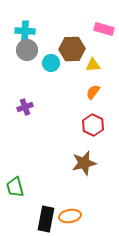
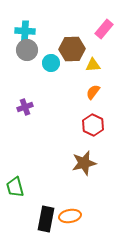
pink rectangle: rotated 66 degrees counterclockwise
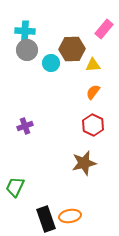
purple cross: moved 19 px down
green trapezoid: rotated 40 degrees clockwise
black rectangle: rotated 30 degrees counterclockwise
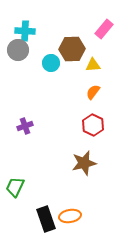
gray circle: moved 9 px left
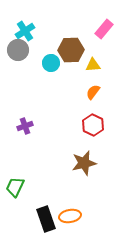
cyan cross: rotated 36 degrees counterclockwise
brown hexagon: moved 1 px left, 1 px down
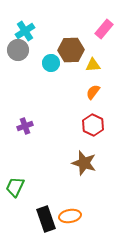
brown star: rotated 30 degrees clockwise
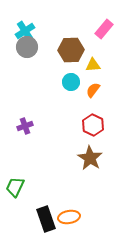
gray circle: moved 9 px right, 3 px up
cyan circle: moved 20 px right, 19 px down
orange semicircle: moved 2 px up
brown star: moved 6 px right, 5 px up; rotated 15 degrees clockwise
orange ellipse: moved 1 px left, 1 px down
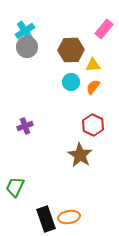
orange semicircle: moved 3 px up
brown star: moved 10 px left, 3 px up
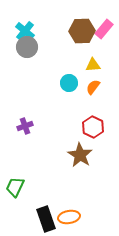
cyan cross: rotated 18 degrees counterclockwise
brown hexagon: moved 11 px right, 19 px up
cyan circle: moved 2 px left, 1 px down
red hexagon: moved 2 px down
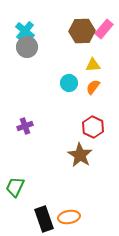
black rectangle: moved 2 px left
